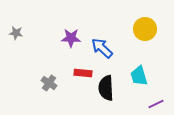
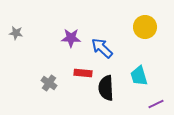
yellow circle: moved 2 px up
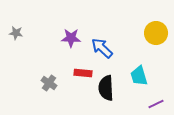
yellow circle: moved 11 px right, 6 px down
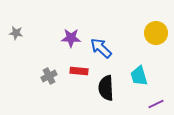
blue arrow: moved 1 px left
red rectangle: moved 4 px left, 2 px up
gray cross: moved 7 px up; rotated 28 degrees clockwise
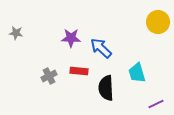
yellow circle: moved 2 px right, 11 px up
cyan trapezoid: moved 2 px left, 3 px up
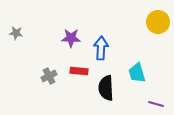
blue arrow: rotated 50 degrees clockwise
purple line: rotated 42 degrees clockwise
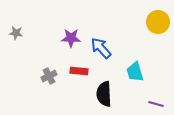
blue arrow: rotated 45 degrees counterclockwise
cyan trapezoid: moved 2 px left, 1 px up
black semicircle: moved 2 px left, 6 px down
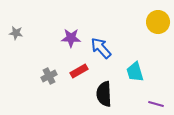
red rectangle: rotated 36 degrees counterclockwise
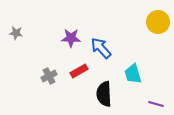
cyan trapezoid: moved 2 px left, 2 px down
